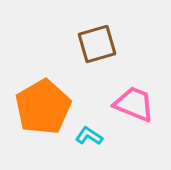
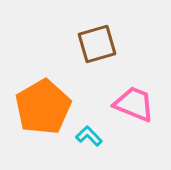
cyan L-shape: rotated 12 degrees clockwise
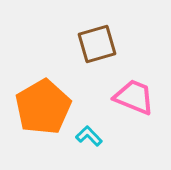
pink trapezoid: moved 7 px up
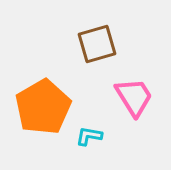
pink trapezoid: rotated 36 degrees clockwise
cyan L-shape: rotated 36 degrees counterclockwise
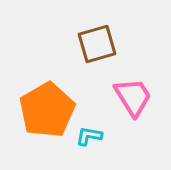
pink trapezoid: moved 1 px left
orange pentagon: moved 4 px right, 3 px down
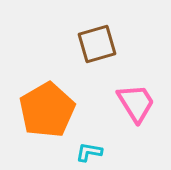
pink trapezoid: moved 3 px right, 6 px down
cyan L-shape: moved 16 px down
